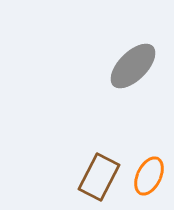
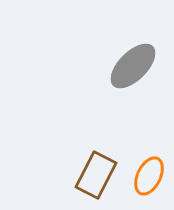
brown rectangle: moved 3 px left, 2 px up
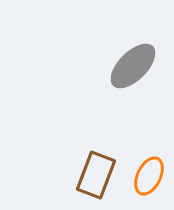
brown rectangle: rotated 6 degrees counterclockwise
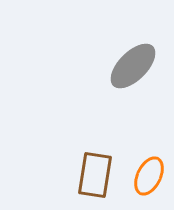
brown rectangle: moved 1 px left; rotated 12 degrees counterclockwise
